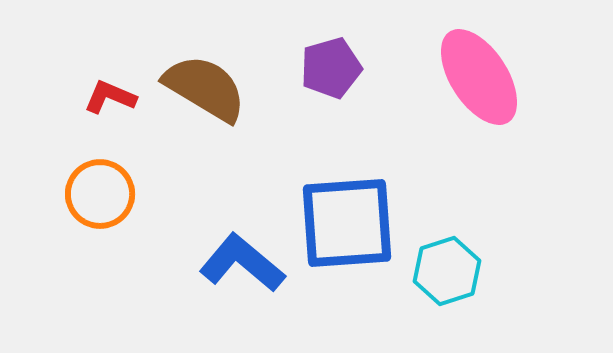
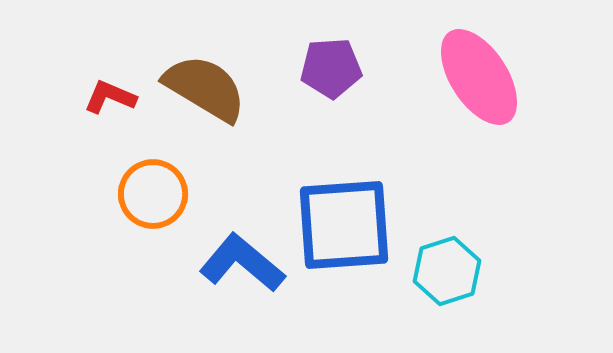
purple pentagon: rotated 12 degrees clockwise
orange circle: moved 53 px right
blue square: moved 3 px left, 2 px down
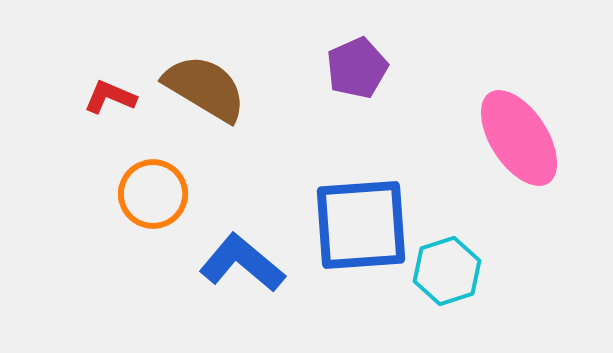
purple pentagon: moved 26 px right; rotated 20 degrees counterclockwise
pink ellipse: moved 40 px right, 61 px down
blue square: moved 17 px right
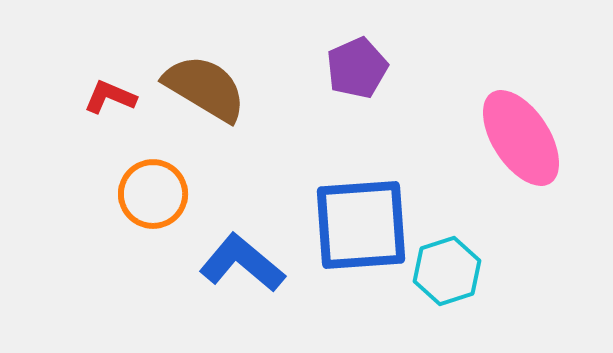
pink ellipse: moved 2 px right
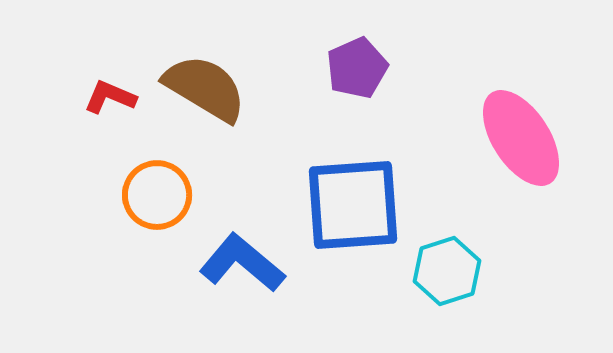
orange circle: moved 4 px right, 1 px down
blue square: moved 8 px left, 20 px up
